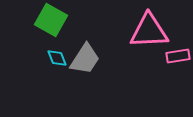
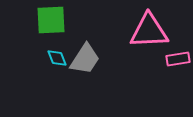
green square: rotated 32 degrees counterclockwise
pink rectangle: moved 3 px down
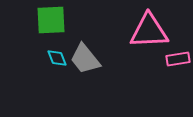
gray trapezoid: rotated 108 degrees clockwise
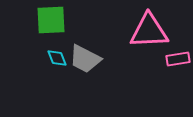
gray trapezoid: rotated 24 degrees counterclockwise
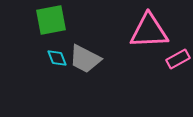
green square: rotated 8 degrees counterclockwise
pink rectangle: rotated 20 degrees counterclockwise
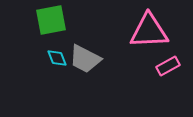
pink rectangle: moved 10 px left, 7 px down
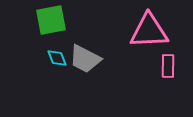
pink rectangle: rotated 60 degrees counterclockwise
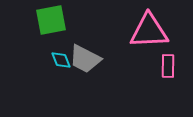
cyan diamond: moved 4 px right, 2 px down
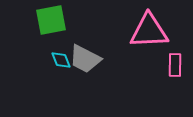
pink rectangle: moved 7 px right, 1 px up
